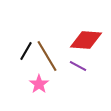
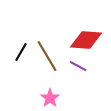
black line: moved 5 px left, 1 px down
pink star: moved 11 px right, 14 px down
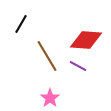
black line: moved 28 px up
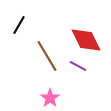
black line: moved 2 px left, 1 px down
red diamond: rotated 60 degrees clockwise
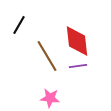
red diamond: moved 9 px left, 1 px down; rotated 20 degrees clockwise
purple line: rotated 36 degrees counterclockwise
pink star: rotated 30 degrees counterclockwise
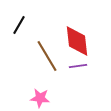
pink star: moved 10 px left
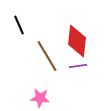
black line: rotated 54 degrees counterclockwise
red diamond: rotated 12 degrees clockwise
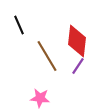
purple line: rotated 48 degrees counterclockwise
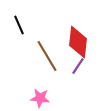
red diamond: moved 1 px right, 1 px down
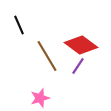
red diamond: moved 3 px right, 3 px down; rotated 60 degrees counterclockwise
pink star: rotated 24 degrees counterclockwise
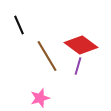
purple line: rotated 18 degrees counterclockwise
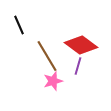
pink star: moved 13 px right, 17 px up
